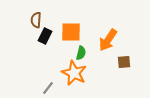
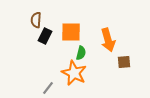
orange arrow: rotated 50 degrees counterclockwise
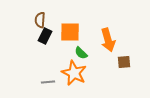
brown semicircle: moved 4 px right
orange square: moved 1 px left
green semicircle: rotated 120 degrees clockwise
gray line: moved 6 px up; rotated 48 degrees clockwise
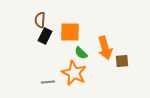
orange arrow: moved 3 px left, 8 px down
brown square: moved 2 px left, 1 px up
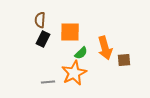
black rectangle: moved 2 px left, 3 px down
green semicircle: rotated 88 degrees counterclockwise
brown square: moved 2 px right, 1 px up
orange star: rotated 20 degrees clockwise
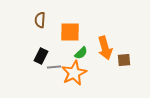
black rectangle: moved 2 px left, 17 px down
gray line: moved 6 px right, 15 px up
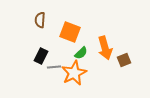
orange square: rotated 20 degrees clockwise
brown square: rotated 16 degrees counterclockwise
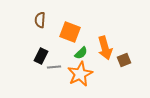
orange star: moved 6 px right, 1 px down
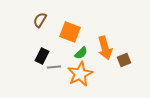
brown semicircle: rotated 28 degrees clockwise
black rectangle: moved 1 px right
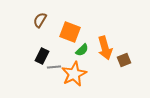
green semicircle: moved 1 px right, 3 px up
orange star: moved 6 px left
